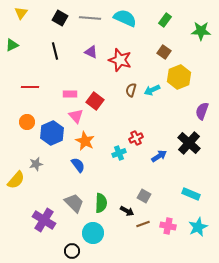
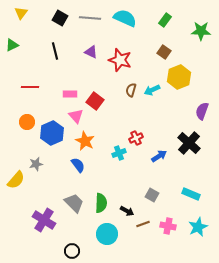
gray square: moved 8 px right, 1 px up
cyan circle: moved 14 px right, 1 px down
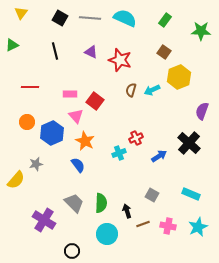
black arrow: rotated 136 degrees counterclockwise
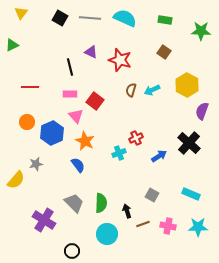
green rectangle: rotated 64 degrees clockwise
black line: moved 15 px right, 16 px down
yellow hexagon: moved 8 px right, 8 px down; rotated 10 degrees counterclockwise
cyan star: rotated 24 degrees clockwise
